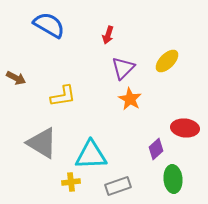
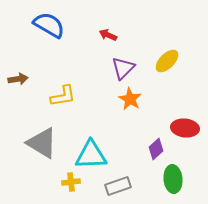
red arrow: rotated 96 degrees clockwise
brown arrow: moved 2 px right, 1 px down; rotated 36 degrees counterclockwise
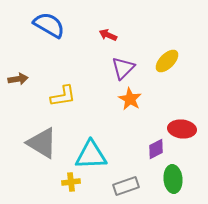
red ellipse: moved 3 px left, 1 px down
purple diamond: rotated 15 degrees clockwise
gray rectangle: moved 8 px right
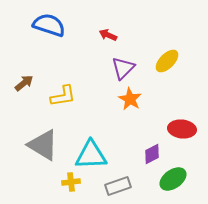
blue semicircle: rotated 12 degrees counterclockwise
brown arrow: moved 6 px right, 4 px down; rotated 30 degrees counterclockwise
gray triangle: moved 1 px right, 2 px down
purple diamond: moved 4 px left, 5 px down
green ellipse: rotated 60 degrees clockwise
gray rectangle: moved 8 px left
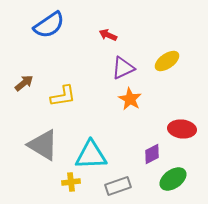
blue semicircle: rotated 128 degrees clockwise
yellow ellipse: rotated 10 degrees clockwise
purple triangle: rotated 20 degrees clockwise
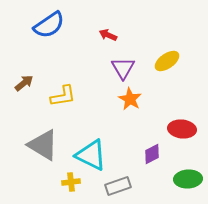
purple triangle: rotated 35 degrees counterclockwise
cyan triangle: rotated 28 degrees clockwise
green ellipse: moved 15 px right; rotated 32 degrees clockwise
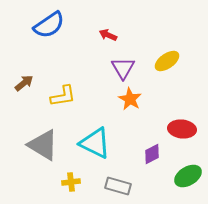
cyan triangle: moved 4 px right, 12 px up
green ellipse: moved 3 px up; rotated 28 degrees counterclockwise
gray rectangle: rotated 35 degrees clockwise
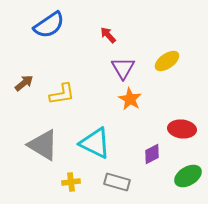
red arrow: rotated 24 degrees clockwise
yellow L-shape: moved 1 px left, 2 px up
gray rectangle: moved 1 px left, 4 px up
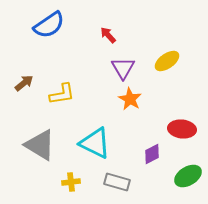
gray triangle: moved 3 px left
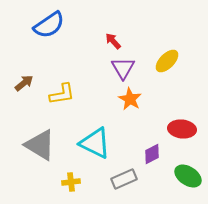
red arrow: moved 5 px right, 6 px down
yellow ellipse: rotated 10 degrees counterclockwise
green ellipse: rotated 64 degrees clockwise
gray rectangle: moved 7 px right, 3 px up; rotated 40 degrees counterclockwise
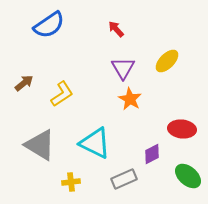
red arrow: moved 3 px right, 12 px up
yellow L-shape: rotated 24 degrees counterclockwise
green ellipse: rotated 8 degrees clockwise
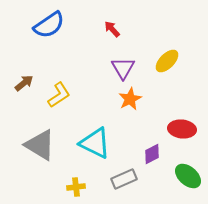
red arrow: moved 4 px left
yellow L-shape: moved 3 px left, 1 px down
orange star: rotated 15 degrees clockwise
yellow cross: moved 5 px right, 5 px down
